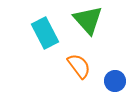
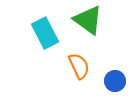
green triangle: rotated 12 degrees counterclockwise
orange semicircle: rotated 12 degrees clockwise
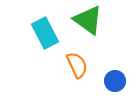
orange semicircle: moved 2 px left, 1 px up
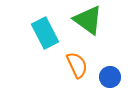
blue circle: moved 5 px left, 4 px up
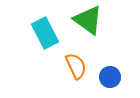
orange semicircle: moved 1 px left, 1 px down
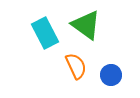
green triangle: moved 2 px left, 5 px down
blue circle: moved 1 px right, 2 px up
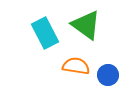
orange semicircle: rotated 56 degrees counterclockwise
blue circle: moved 3 px left
